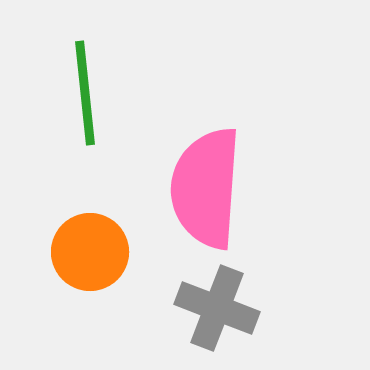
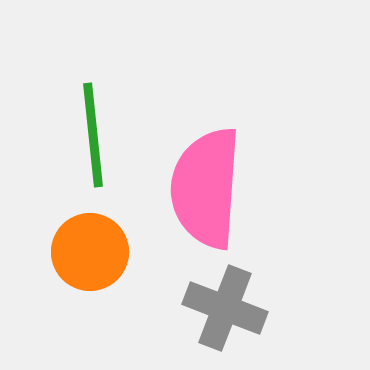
green line: moved 8 px right, 42 px down
gray cross: moved 8 px right
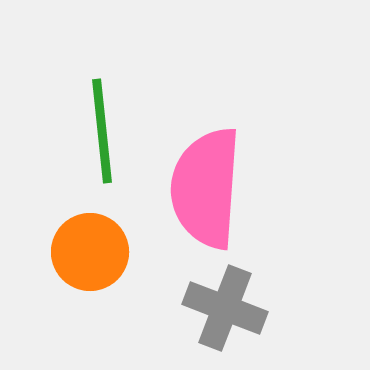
green line: moved 9 px right, 4 px up
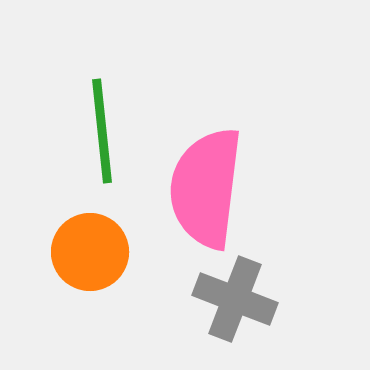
pink semicircle: rotated 3 degrees clockwise
gray cross: moved 10 px right, 9 px up
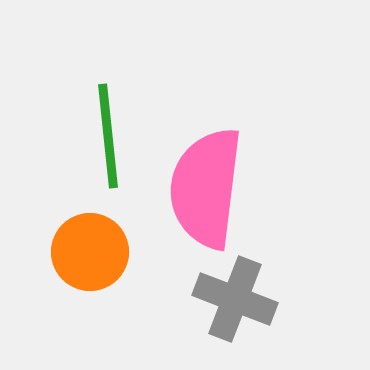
green line: moved 6 px right, 5 px down
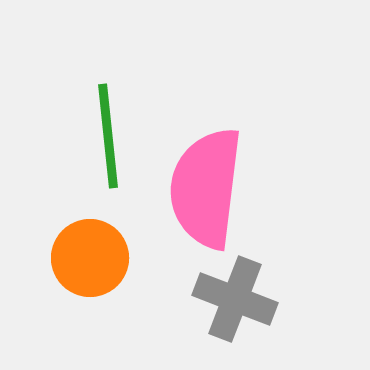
orange circle: moved 6 px down
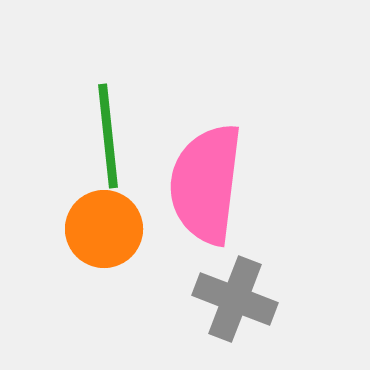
pink semicircle: moved 4 px up
orange circle: moved 14 px right, 29 px up
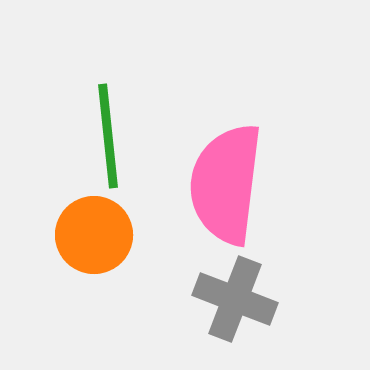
pink semicircle: moved 20 px right
orange circle: moved 10 px left, 6 px down
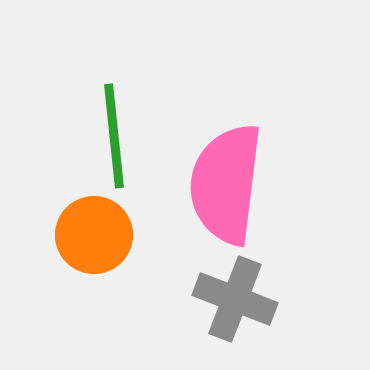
green line: moved 6 px right
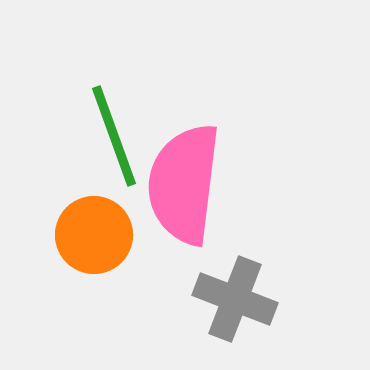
green line: rotated 14 degrees counterclockwise
pink semicircle: moved 42 px left
